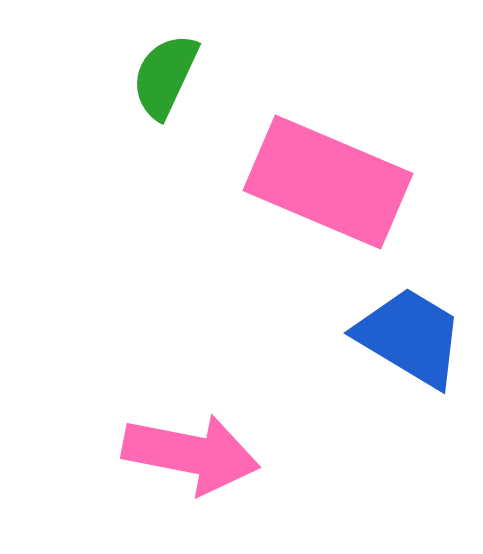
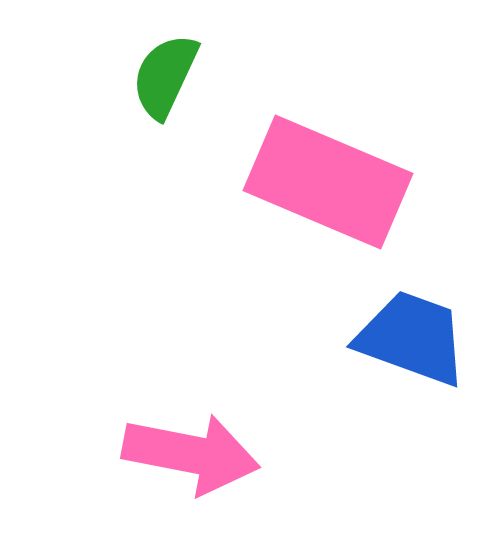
blue trapezoid: moved 2 px right, 1 px down; rotated 11 degrees counterclockwise
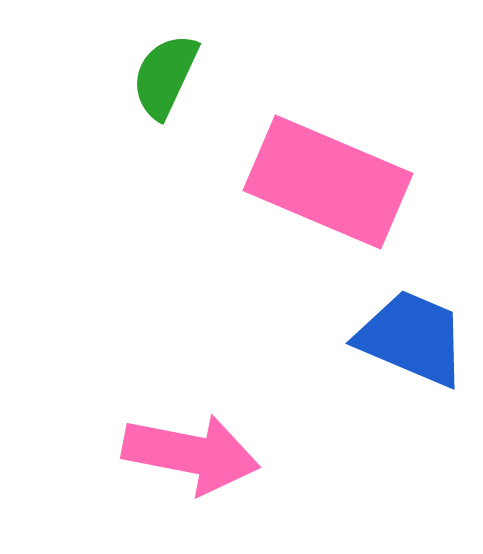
blue trapezoid: rotated 3 degrees clockwise
